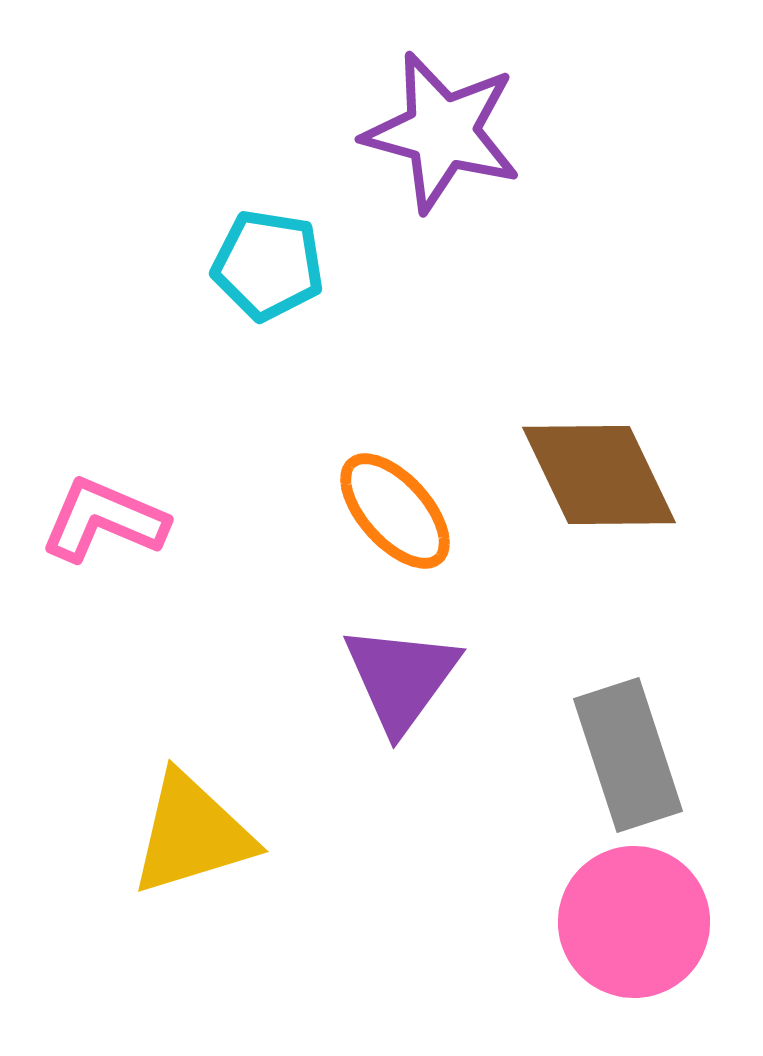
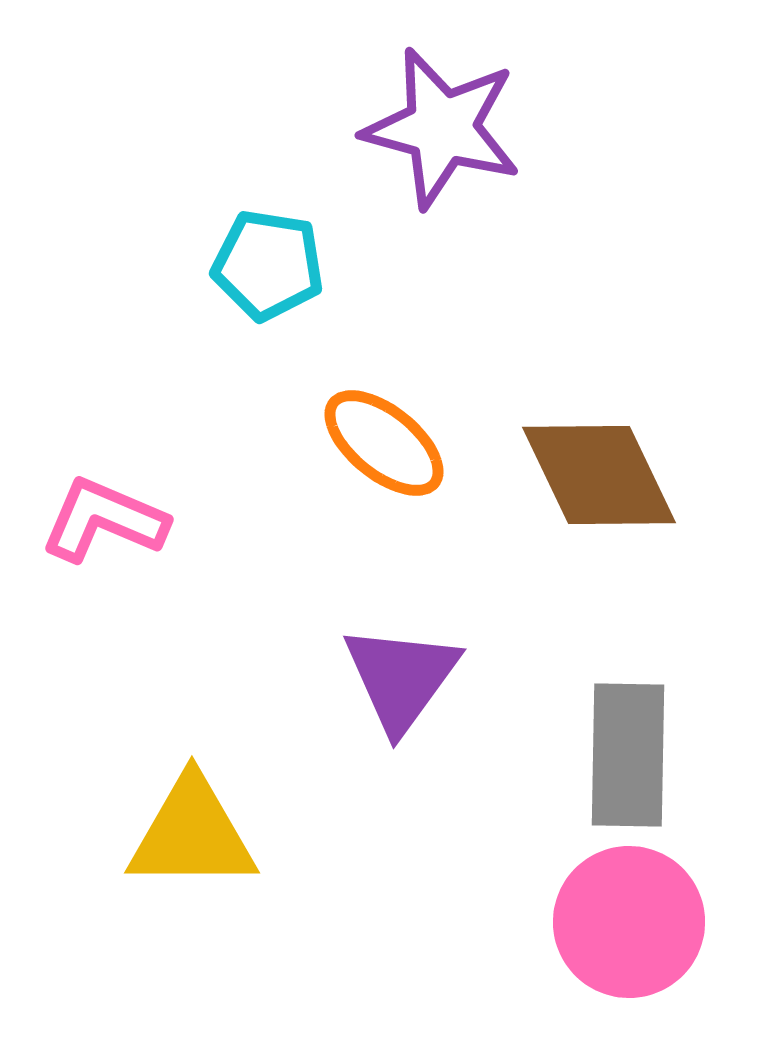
purple star: moved 4 px up
orange ellipse: moved 11 px left, 68 px up; rotated 9 degrees counterclockwise
gray rectangle: rotated 19 degrees clockwise
yellow triangle: rotated 17 degrees clockwise
pink circle: moved 5 px left
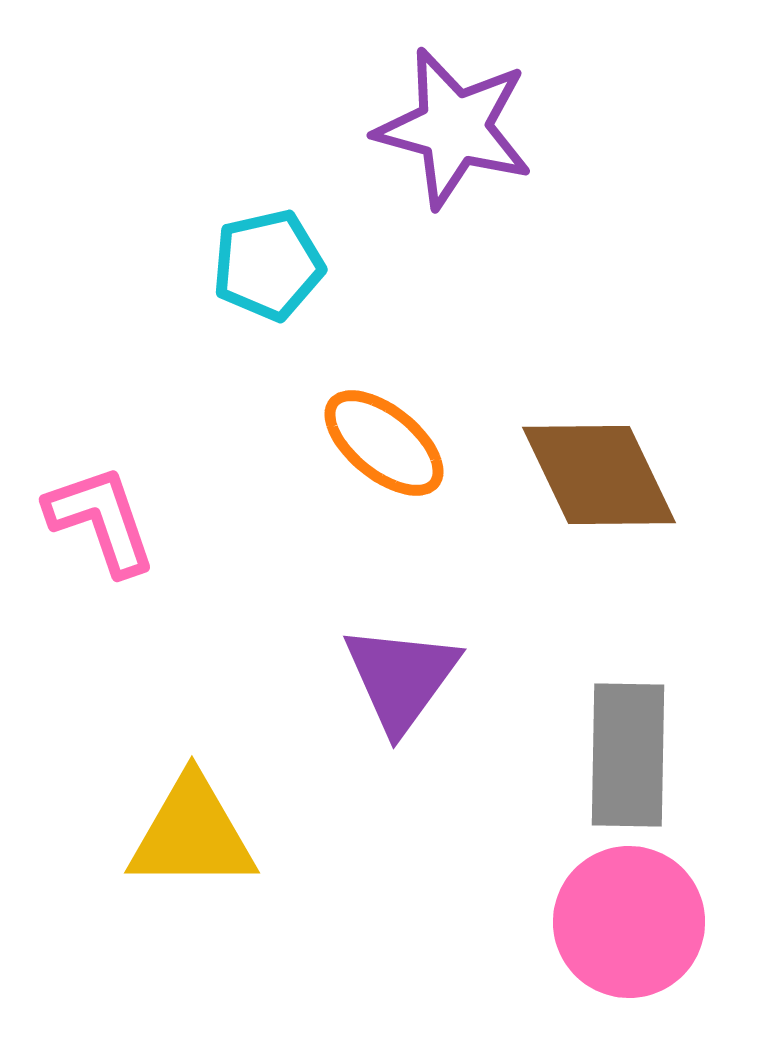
purple star: moved 12 px right
cyan pentagon: rotated 22 degrees counterclockwise
pink L-shape: moved 3 px left; rotated 48 degrees clockwise
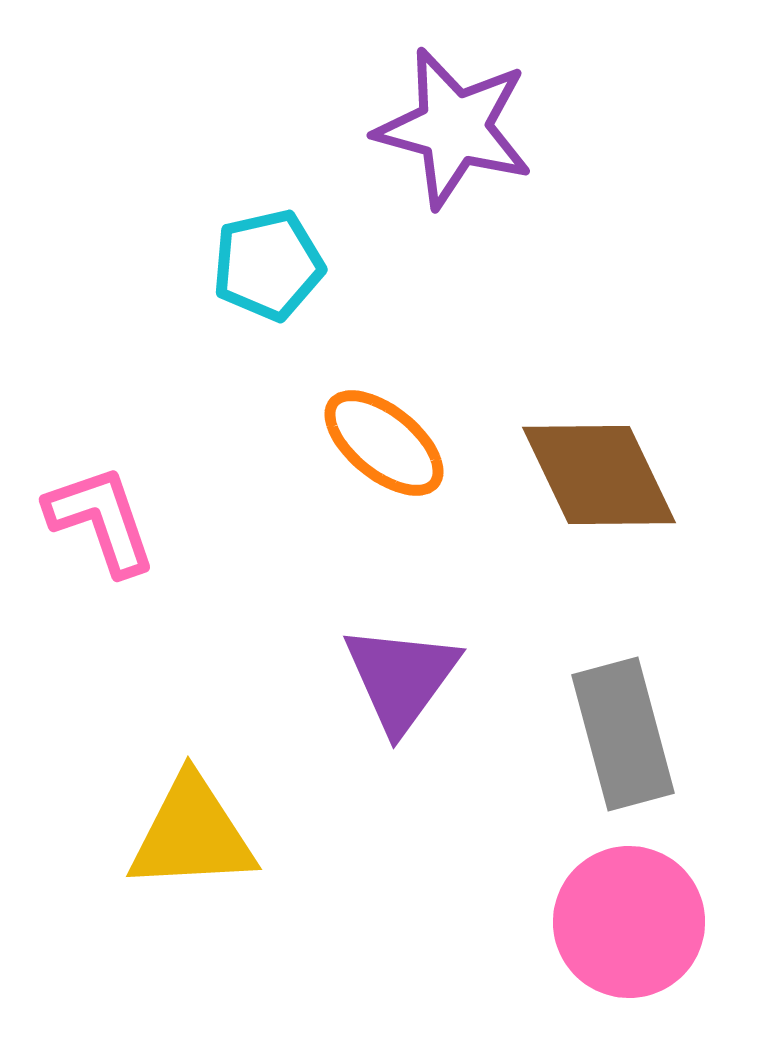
gray rectangle: moved 5 px left, 21 px up; rotated 16 degrees counterclockwise
yellow triangle: rotated 3 degrees counterclockwise
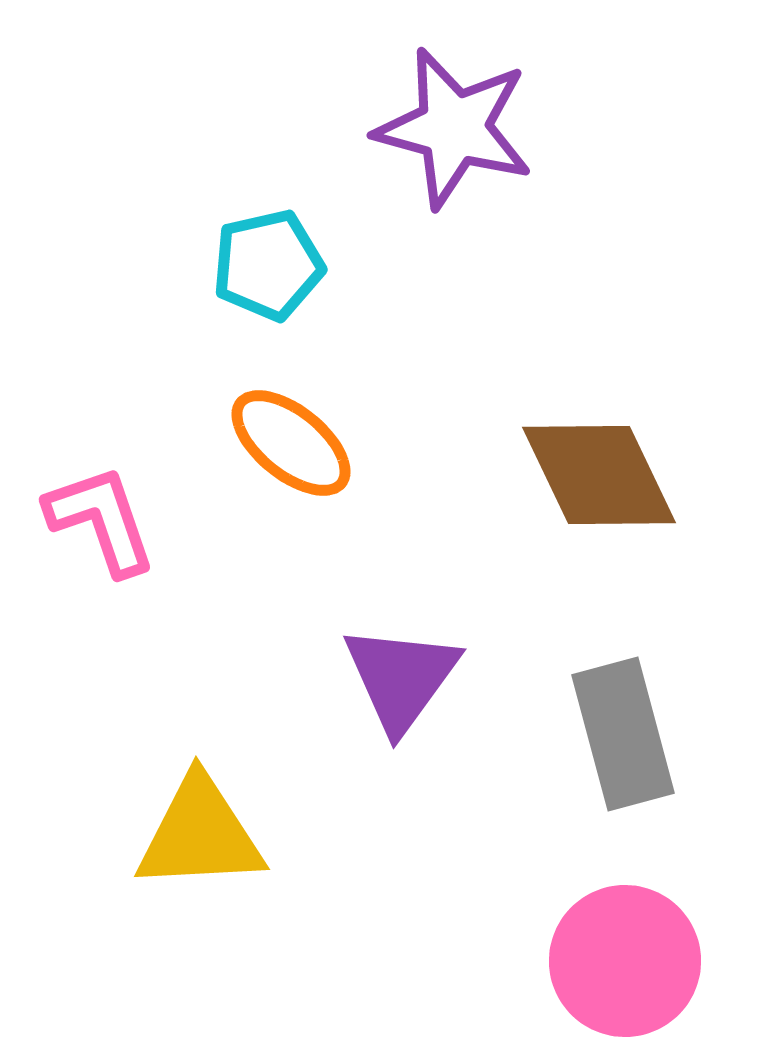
orange ellipse: moved 93 px left
yellow triangle: moved 8 px right
pink circle: moved 4 px left, 39 px down
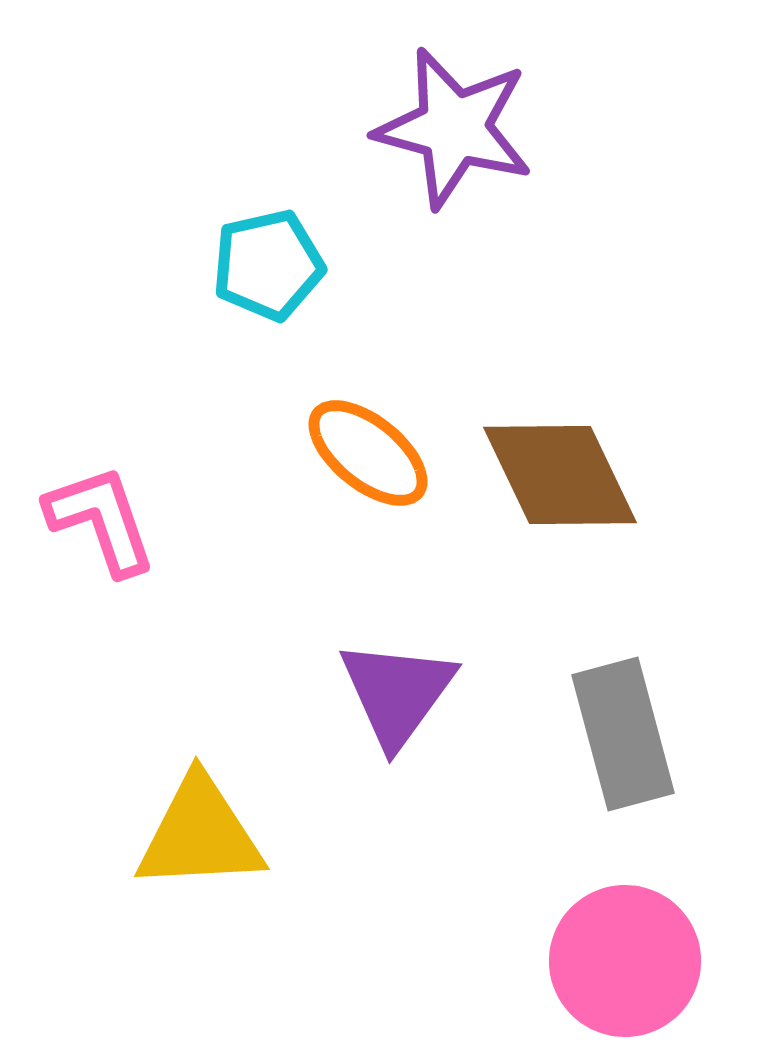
orange ellipse: moved 77 px right, 10 px down
brown diamond: moved 39 px left
purple triangle: moved 4 px left, 15 px down
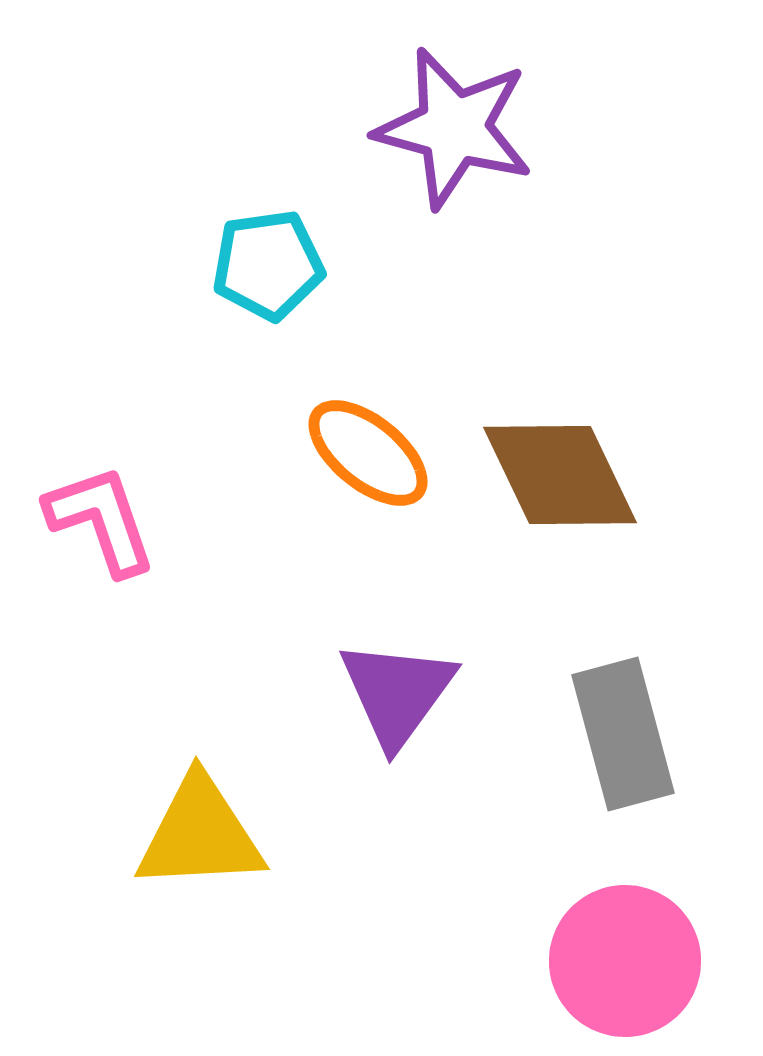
cyan pentagon: rotated 5 degrees clockwise
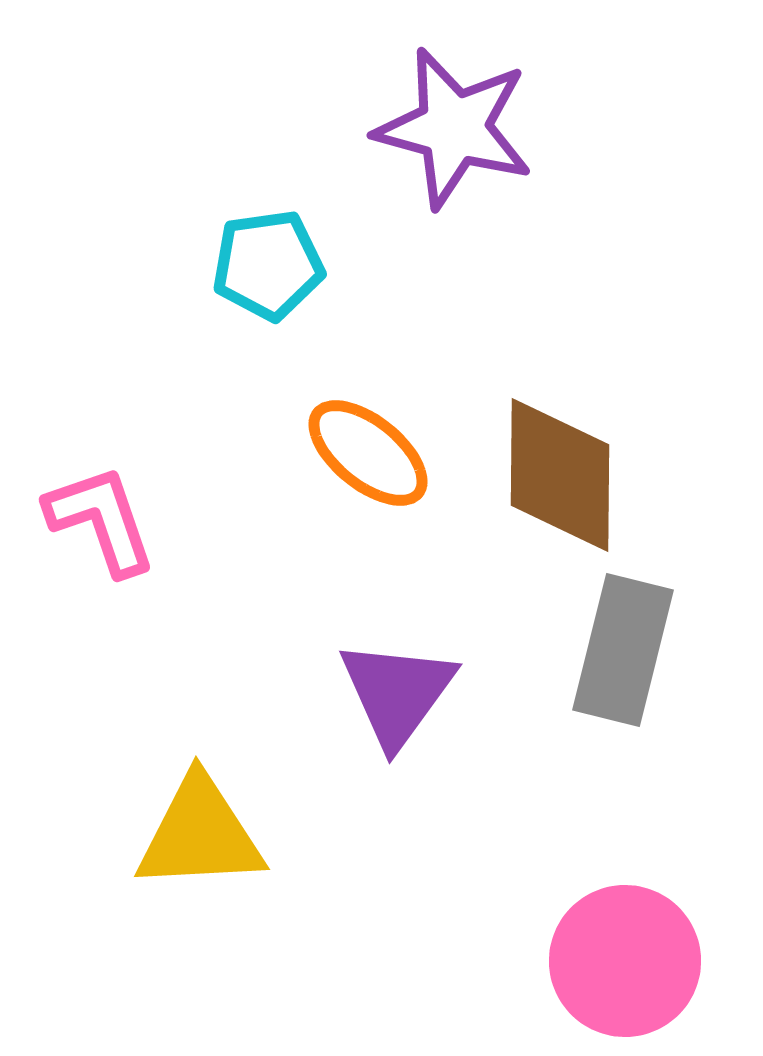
brown diamond: rotated 26 degrees clockwise
gray rectangle: moved 84 px up; rotated 29 degrees clockwise
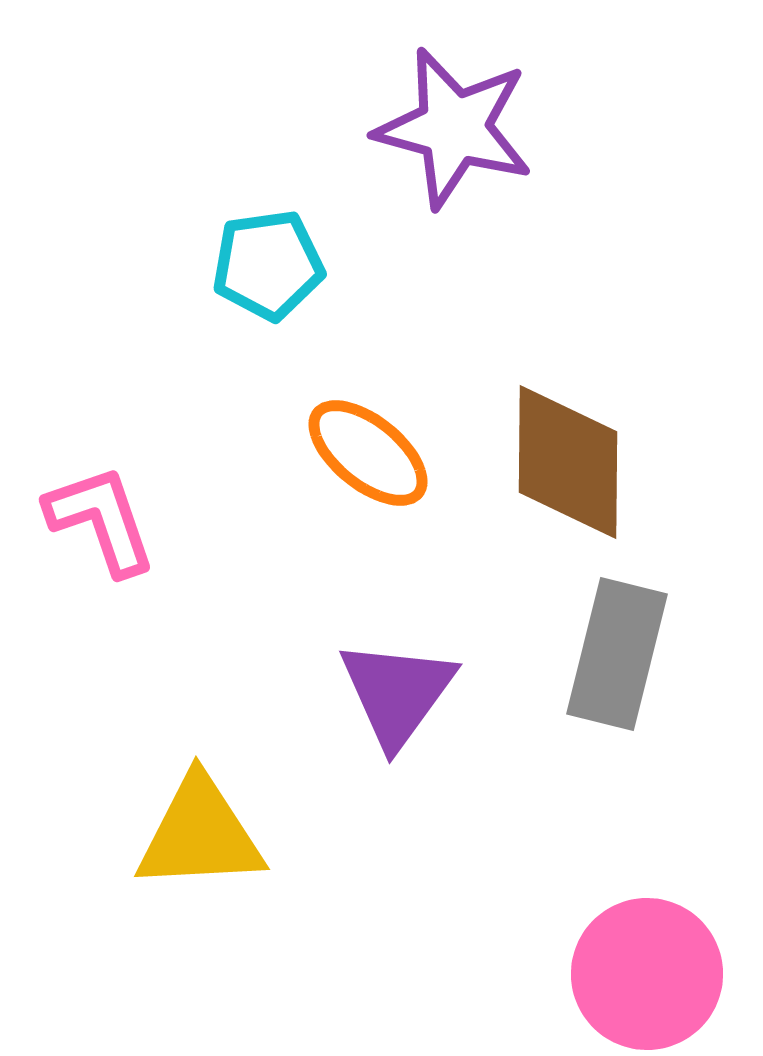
brown diamond: moved 8 px right, 13 px up
gray rectangle: moved 6 px left, 4 px down
pink circle: moved 22 px right, 13 px down
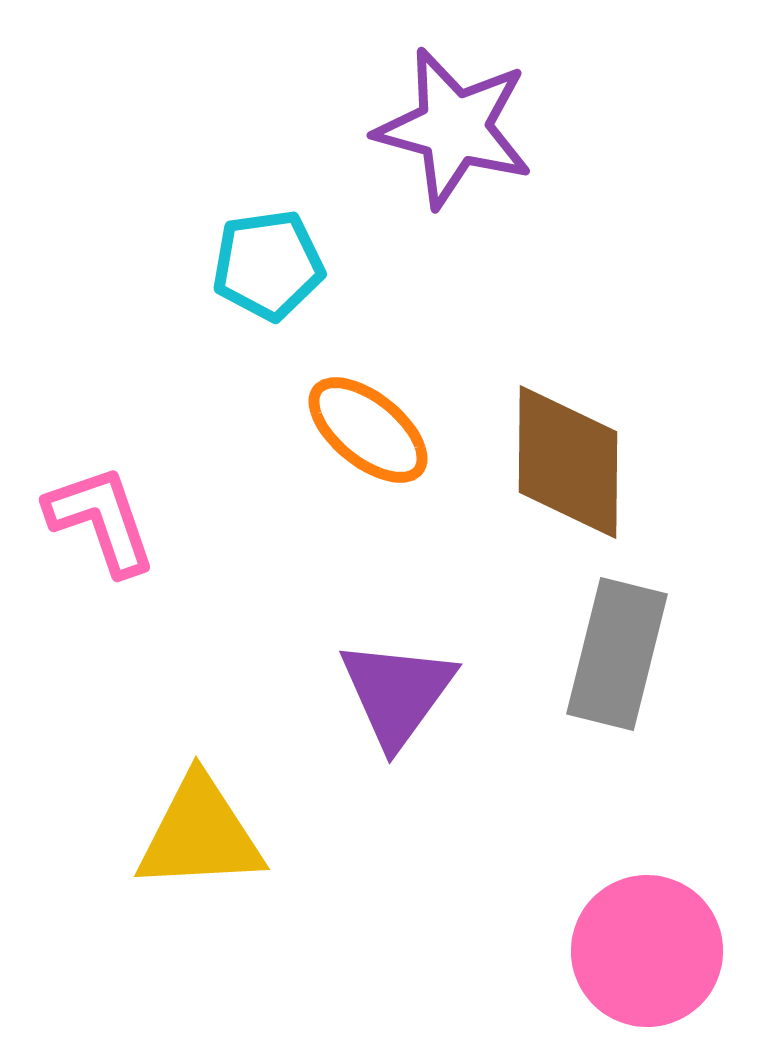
orange ellipse: moved 23 px up
pink circle: moved 23 px up
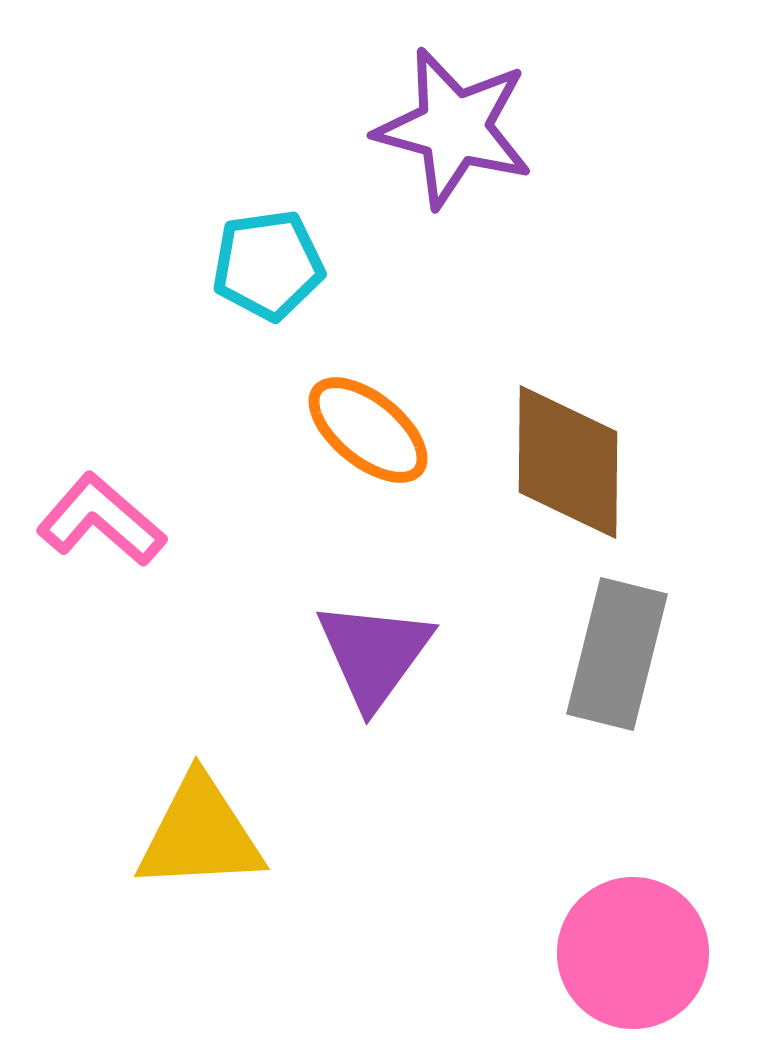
pink L-shape: rotated 30 degrees counterclockwise
purple triangle: moved 23 px left, 39 px up
pink circle: moved 14 px left, 2 px down
